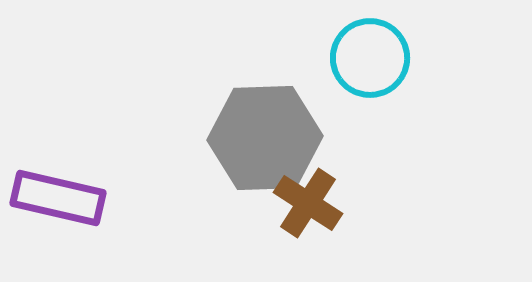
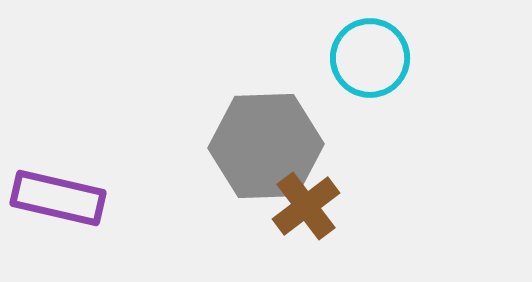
gray hexagon: moved 1 px right, 8 px down
brown cross: moved 2 px left, 3 px down; rotated 20 degrees clockwise
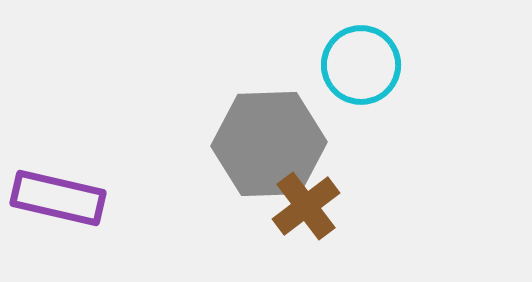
cyan circle: moved 9 px left, 7 px down
gray hexagon: moved 3 px right, 2 px up
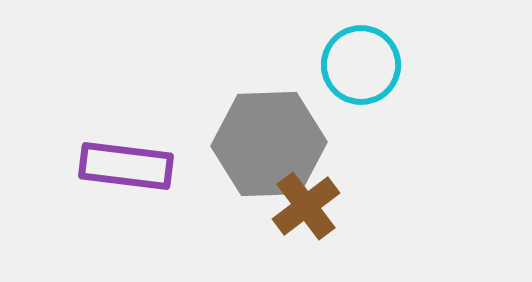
purple rectangle: moved 68 px right, 32 px up; rotated 6 degrees counterclockwise
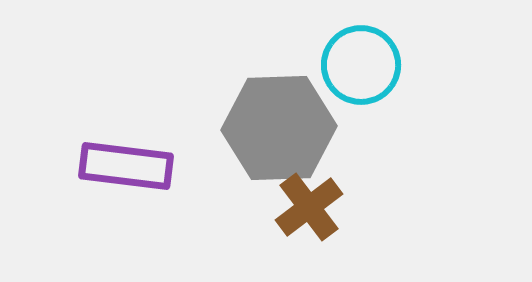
gray hexagon: moved 10 px right, 16 px up
brown cross: moved 3 px right, 1 px down
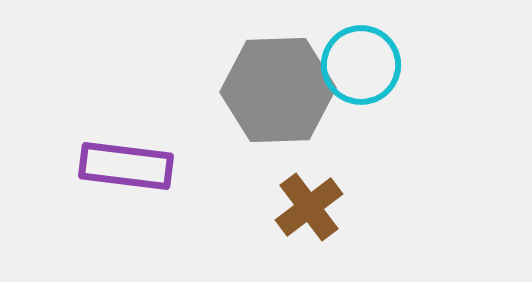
gray hexagon: moved 1 px left, 38 px up
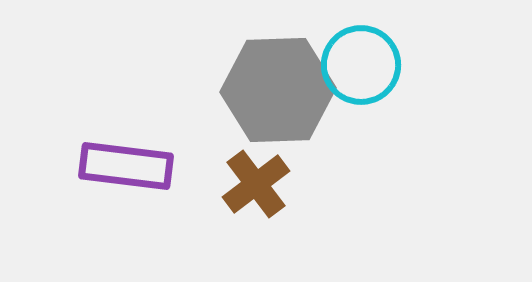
brown cross: moved 53 px left, 23 px up
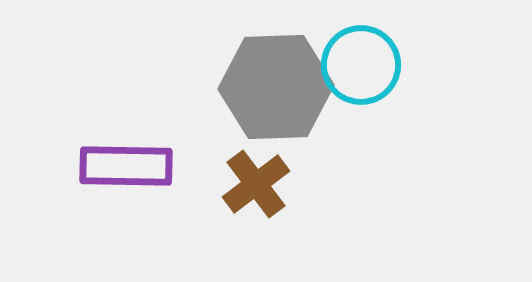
gray hexagon: moved 2 px left, 3 px up
purple rectangle: rotated 6 degrees counterclockwise
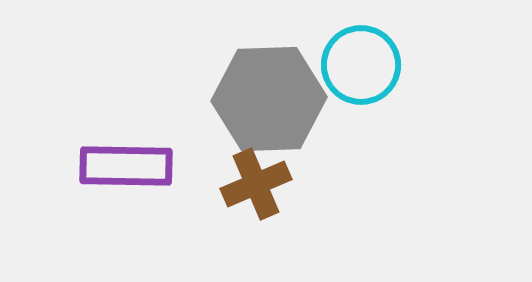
gray hexagon: moved 7 px left, 12 px down
brown cross: rotated 14 degrees clockwise
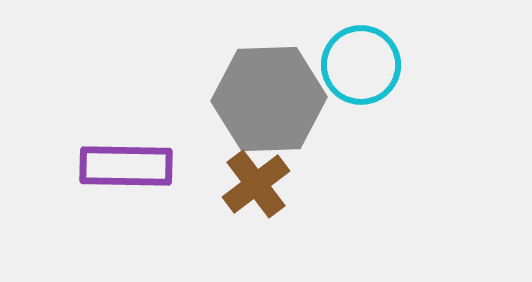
brown cross: rotated 14 degrees counterclockwise
